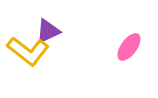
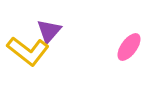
purple triangle: moved 1 px right; rotated 24 degrees counterclockwise
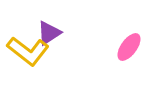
purple triangle: moved 2 px down; rotated 16 degrees clockwise
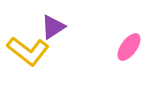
purple triangle: moved 4 px right, 6 px up
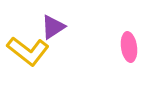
pink ellipse: rotated 44 degrees counterclockwise
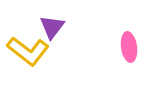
purple triangle: moved 1 px left; rotated 20 degrees counterclockwise
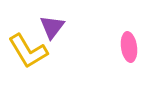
yellow L-shape: rotated 21 degrees clockwise
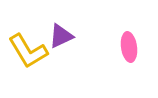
purple triangle: moved 9 px right, 9 px down; rotated 28 degrees clockwise
